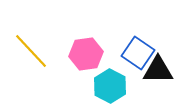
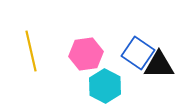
yellow line: rotated 30 degrees clockwise
black triangle: moved 1 px right, 5 px up
cyan hexagon: moved 5 px left
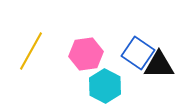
yellow line: rotated 42 degrees clockwise
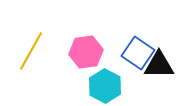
pink hexagon: moved 2 px up
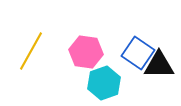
pink hexagon: rotated 16 degrees clockwise
cyan hexagon: moved 1 px left, 3 px up; rotated 12 degrees clockwise
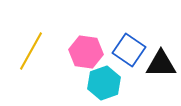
blue square: moved 9 px left, 3 px up
black triangle: moved 2 px right, 1 px up
